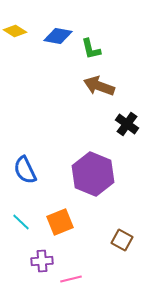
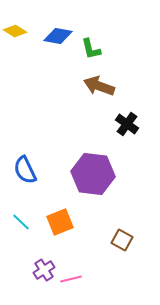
purple hexagon: rotated 15 degrees counterclockwise
purple cross: moved 2 px right, 9 px down; rotated 30 degrees counterclockwise
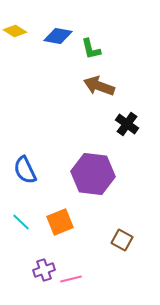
purple cross: rotated 15 degrees clockwise
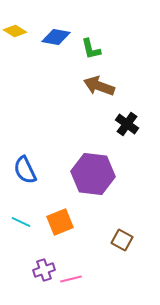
blue diamond: moved 2 px left, 1 px down
cyan line: rotated 18 degrees counterclockwise
